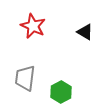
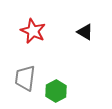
red star: moved 5 px down
green hexagon: moved 5 px left, 1 px up
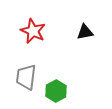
black triangle: rotated 42 degrees counterclockwise
gray trapezoid: moved 1 px right, 1 px up
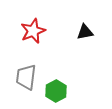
red star: rotated 25 degrees clockwise
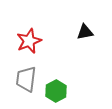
red star: moved 4 px left, 10 px down
gray trapezoid: moved 2 px down
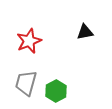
gray trapezoid: moved 4 px down; rotated 8 degrees clockwise
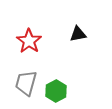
black triangle: moved 7 px left, 2 px down
red star: rotated 15 degrees counterclockwise
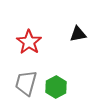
red star: moved 1 px down
green hexagon: moved 4 px up
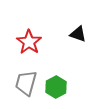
black triangle: rotated 30 degrees clockwise
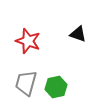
red star: moved 1 px left, 1 px up; rotated 15 degrees counterclockwise
green hexagon: rotated 15 degrees clockwise
